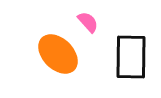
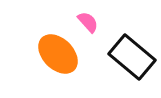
black rectangle: moved 1 px right; rotated 51 degrees counterclockwise
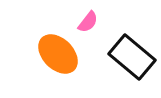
pink semicircle: rotated 80 degrees clockwise
